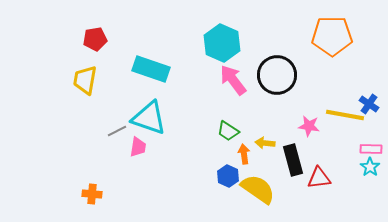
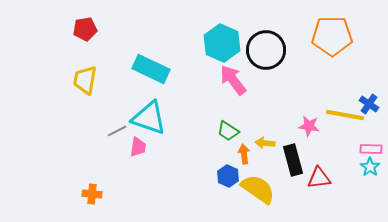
red pentagon: moved 10 px left, 10 px up
cyan rectangle: rotated 6 degrees clockwise
black circle: moved 11 px left, 25 px up
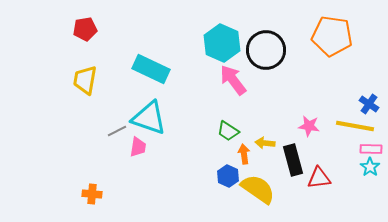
orange pentagon: rotated 9 degrees clockwise
yellow line: moved 10 px right, 11 px down
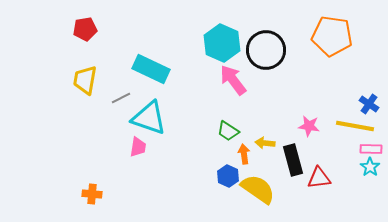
gray line: moved 4 px right, 33 px up
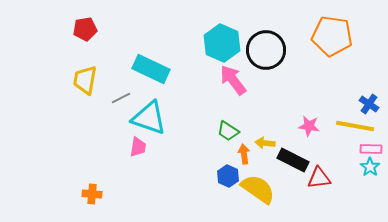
black rectangle: rotated 48 degrees counterclockwise
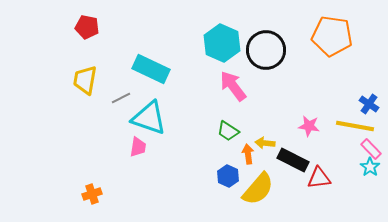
red pentagon: moved 2 px right, 2 px up; rotated 20 degrees clockwise
pink arrow: moved 6 px down
pink rectangle: rotated 45 degrees clockwise
orange arrow: moved 4 px right
yellow semicircle: rotated 96 degrees clockwise
orange cross: rotated 24 degrees counterclockwise
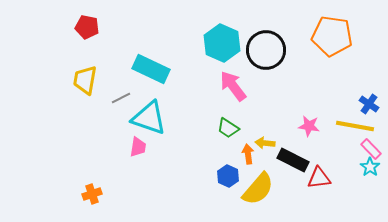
green trapezoid: moved 3 px up
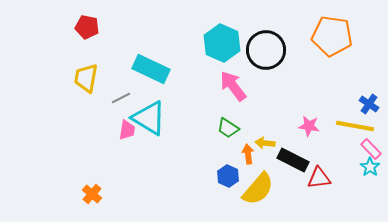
yellow trapezoid: moved 1 px right, 2 px up
cyan triangle: rotated 12 degrees clockwise
pink trapezoid: moved 11 px left, 17 px up
orange cross: rotated 30 degrees counterclockwise
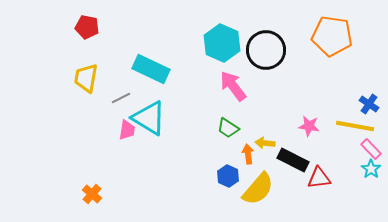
cyan star: moved 1 px right, 2 px down
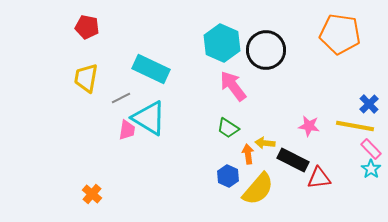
orange pentagon: moved 8 px right, 2 px up
blue cross: rotated 12 degrees clockwise
